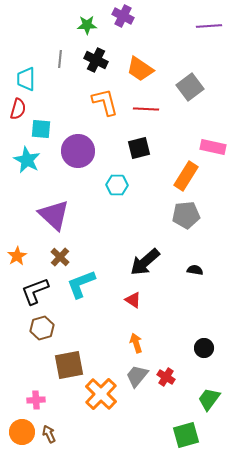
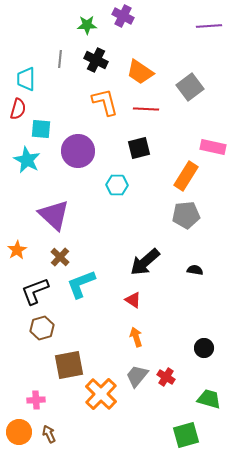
orange trapezoid: moved 3 px down
orange star: moved 6 px up
orange arrow: moved 6 px up
green trapezoid: rotated 70 degrees clockwise
orange circle: moved 3 px left
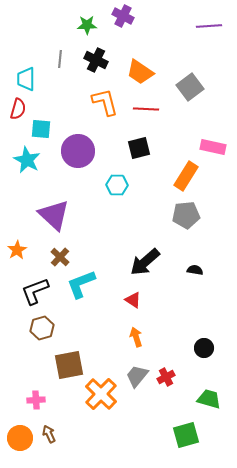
red cross: rotated 30 degrees clockwise
orange circle: moved 1 px right, 6 px down
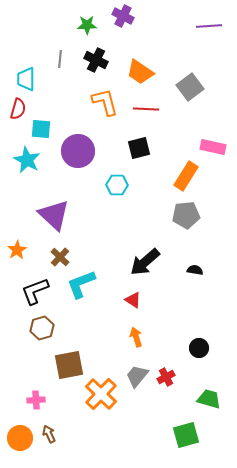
black circle: moved 5 px left
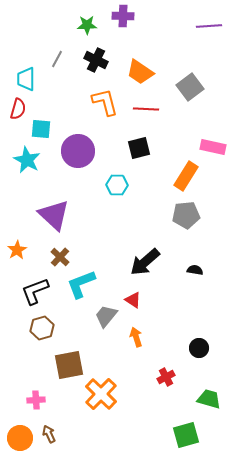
purple cross: rotated 25 degrees counterclockwise
gray line: moved 3 px left; rotated 24 degrees clockwise
gray trapezoid: moved 31 px left, 60 px up
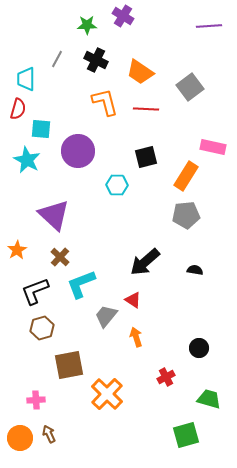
purple cross: rotated 30 degrees clockwise
black square: moved 7 px right, 9 px down
orange cross: moved 6 px right
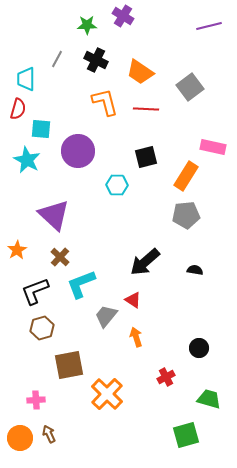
purple line: rotated 10 degrees counterclockwise
